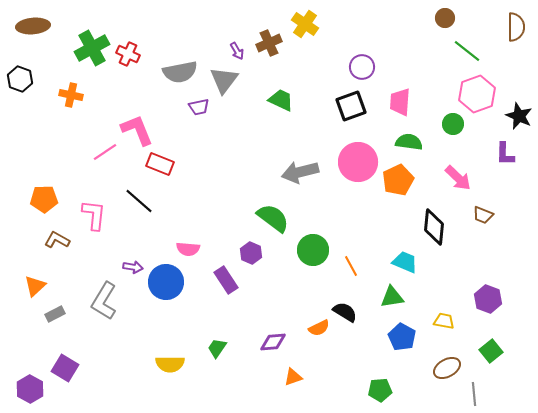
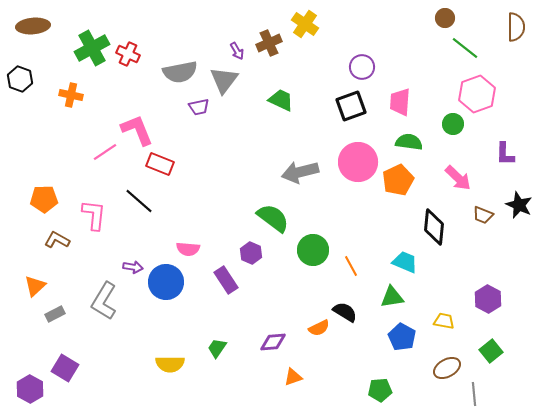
green line at (467, 51): moved 2 px left, 3 px up
black star at (519, 116): moved 89 px down
purple hexagon at (488, 299): rotated 8 degrees clockwise
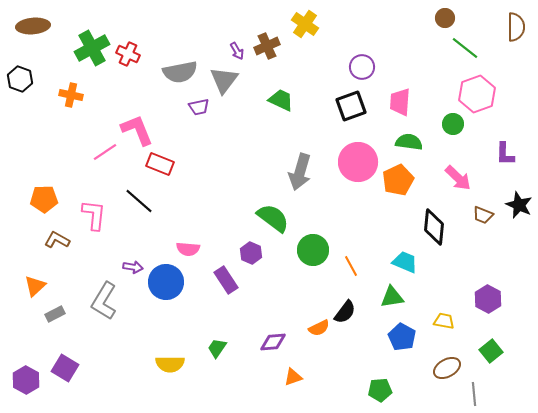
brown cross at (269, 43): moved 2 px left, 3 px down
gray arrow at (300, 172): rotated 60 degrees counterclockwise
black semicircle at (345, 312): rotated 95 degrees clockwise
purple hexagon at (30, 389): moved 4 px left, 9 px up
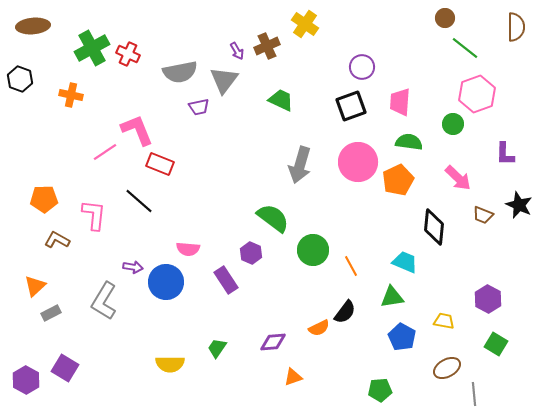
gray arrow at (300, 172): moved 7 px up
gray rectangle at (55, 314): moved 4 px left, 1 px up
green square at (491, 351): moved 5 px right, 7 px up; rotated 20 degrees counterclockwise
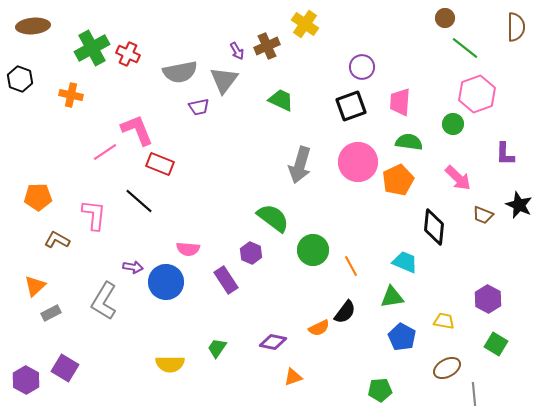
orange pentagon at (44, 199): moved 6 px left, 2 px up
purple diamond at (273, 342): rotated 16 degrees clockwise
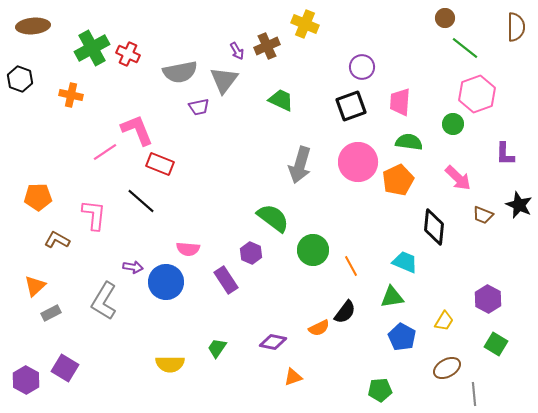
yellow cross at (305, 24): rotated 12 degrees counterclockwise
black line at (139, 201): moved 2 px right
yellow trapezoid at (444, 321): rotated 110 degrees clockwise
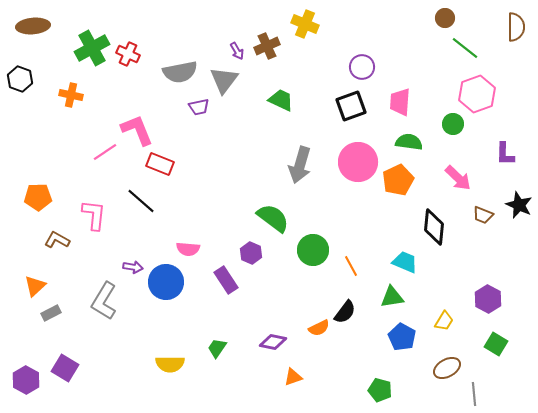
green pentagon at (380, 390): rotated 20 degrees clockwise
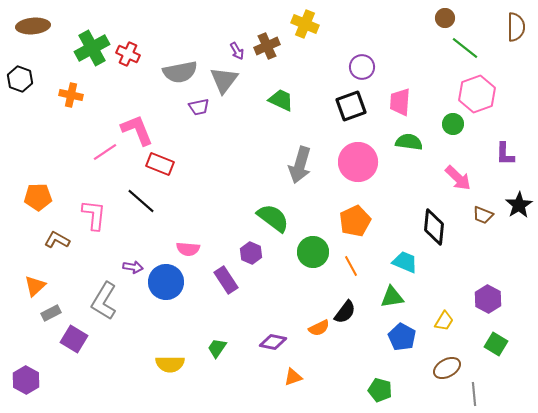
orange pentagon at (398, 180): moved 43 px left, 41 px down
black star at (519, 205): rotated 16 degrees clockwise
green circle at (313, 250): moved 2 px down
purple square at (65, 368): moved 9 px right, 29 px up
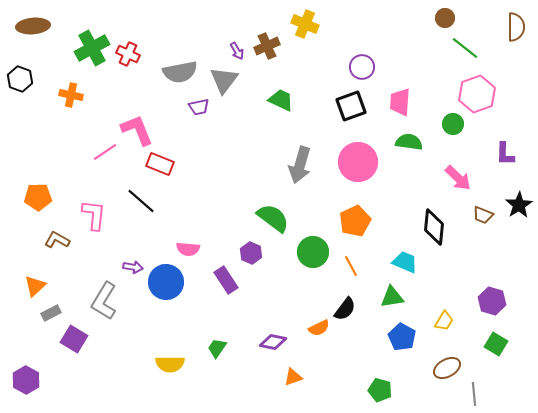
purple hexagon at (488, 299): moved 4 px right, 2 px down; rotated 12 degrees counterclockwise
black semicircle at (345, 312): moved 3 px up
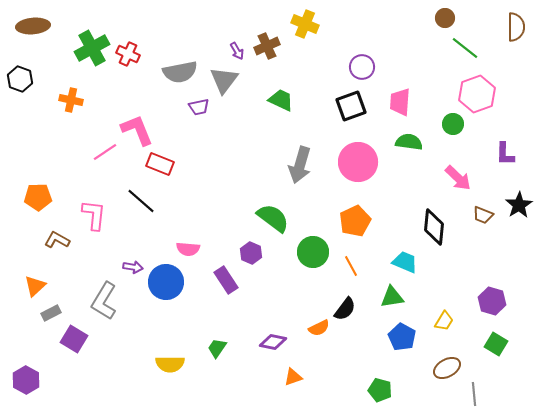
orange cross at (71, 95): moved 5 px down
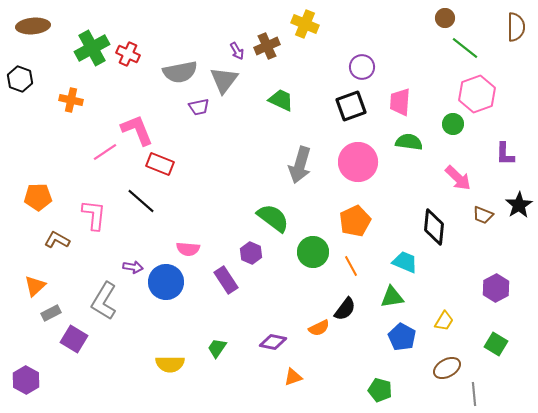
purple hexagon at (492, 301): moved 4 px right, 13 px up; rotated 16 degrees clockwise
